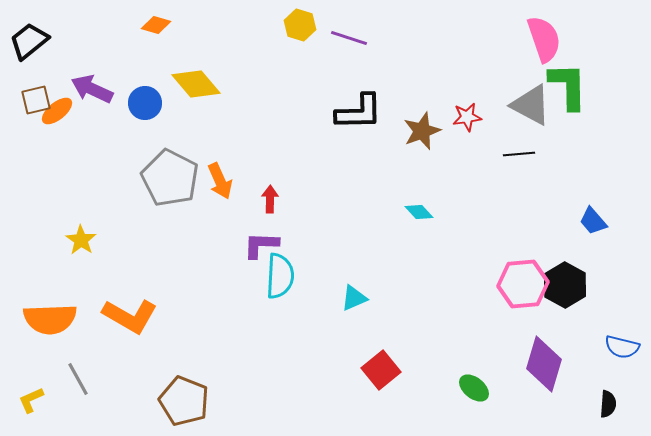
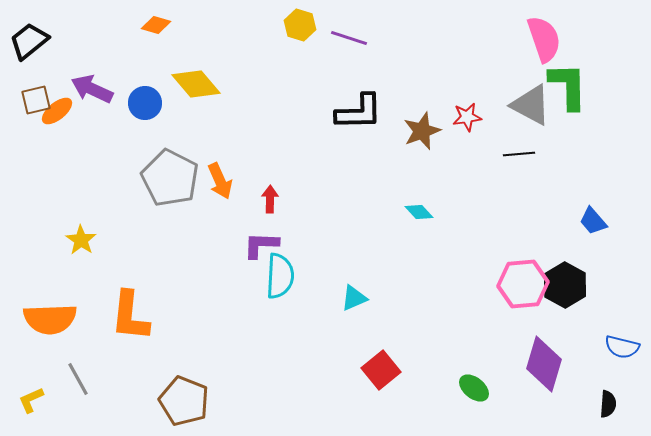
orange L-shape: rotated 66 degrees clockwise
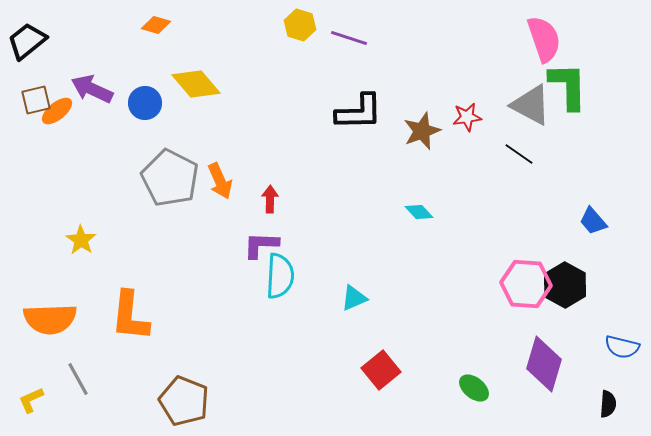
black trapezoid: moved 2 px left
black line: rotated 40 degrees clockwise
pink hexagon: moved 3 px right; rotated 9 degrees clockwise
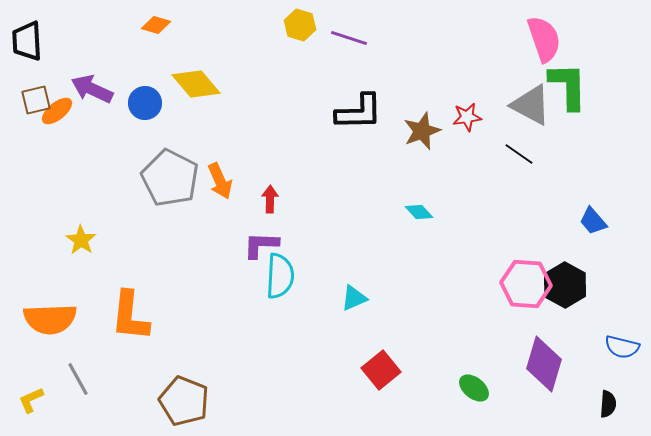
black trapezoid: rotated 54 degrees counterclockwise
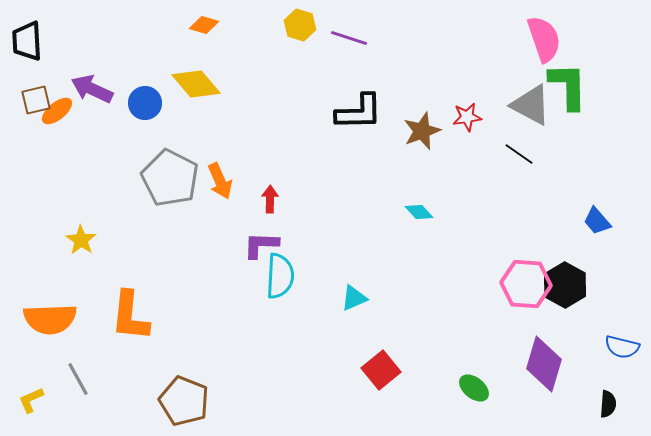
orange diamond: moved 48 px right
blue trapezoid: moved 4 px right
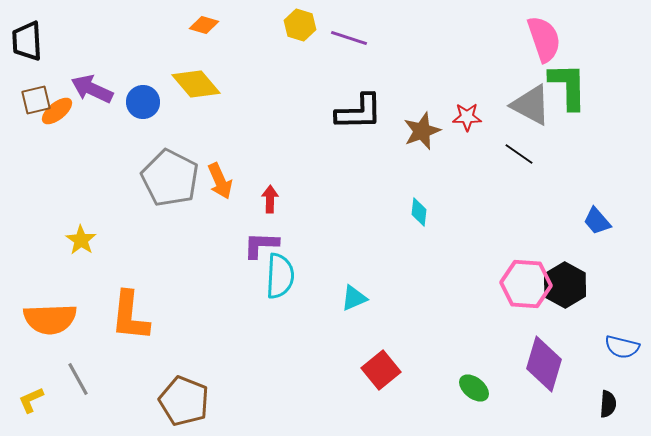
blue circle: moved 2 px left, 1 px up
red star: rotated 8 degrees clockwise
cyan diamond: rotated 48 degrees clockwise
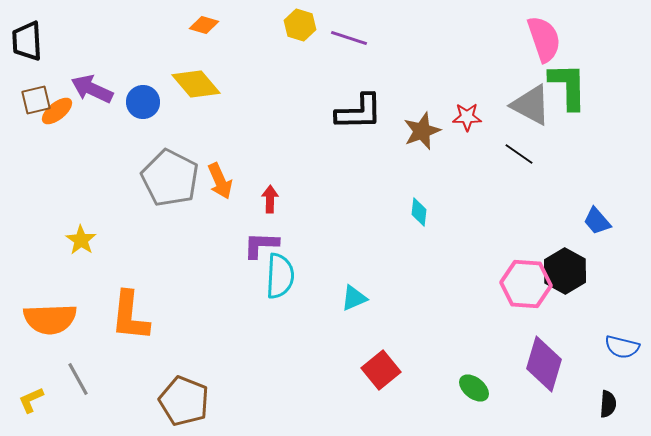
black hexagon: moved 14 px up
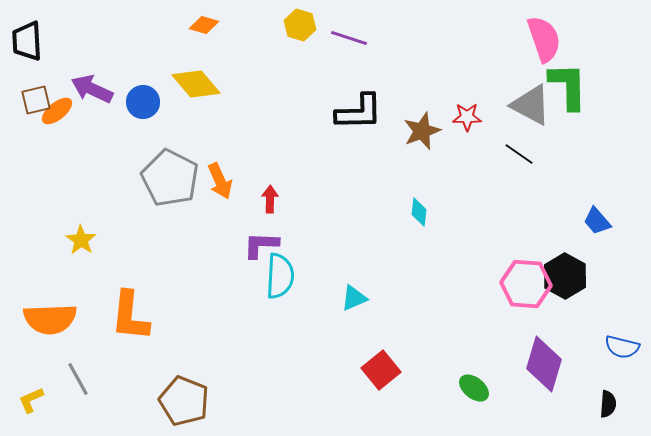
black hexagon: moved 5 px down
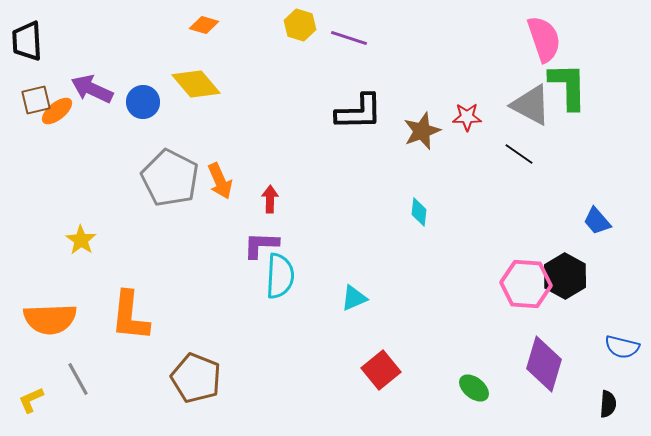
brown pentagon: moved 12 px right, 23 px up
